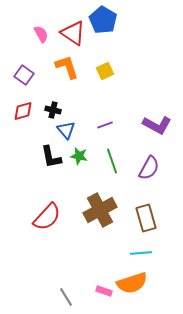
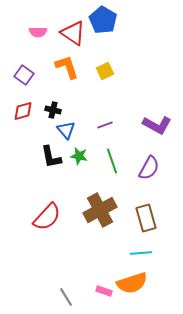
pink semicircle: moved 3 px left, 2 px up; rotated 120 degrees clockwise
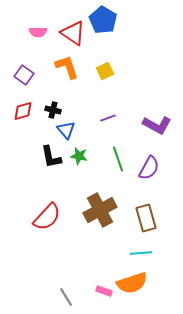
purple line: moved 3 px right, 7 px up
green line: moved 6 px right, 2 px up
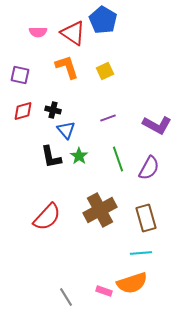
purple square: moved 4 px left; rotated 24 degrees counterclockwise
green star: rotated 24 degrees clockwise
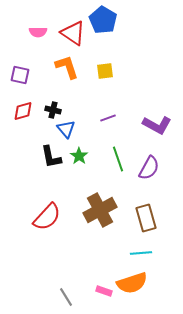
yellow square: rotated 18 degrees clockwise
blue triangle: moved 1 px up
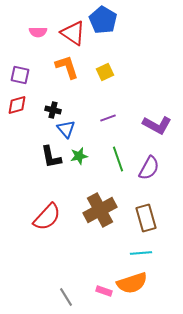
yellow square: moved 1 px down; rotated 18 degrees counterclockwise
red diamond: moved 6 px left, 6 px up
green star: rotated 24 degrees clockwise
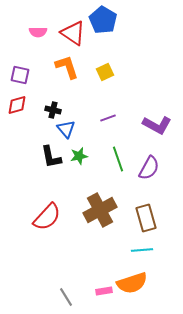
cyan line: moved 1 px right, 3 px up
pink rectangle: rotated 28 degrees counterclockwise
